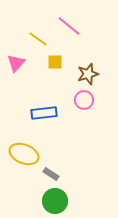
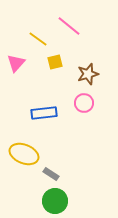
yellow square: rotated 14 degrees counterclockwise
pink circle: moved 3 px down
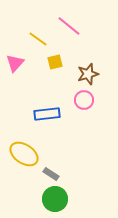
pink triangle: moved 1 px left
pink circle: moved 3 px up
blue rectangle: moved 3 px right, 1 px down
yellow ellipse: rotated 12 degrees clockwise
green circle: moved 2 px up
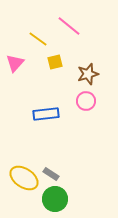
pink circle: moved 2 px right, 1 px down
blue rectangle: moved 1 px left
yellow ellipse: moved 24 px down
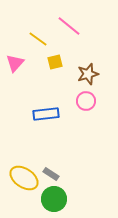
green circle: moved 1 px left
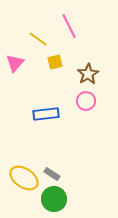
pink line: rotated 25 degrees clockwise
brown star: rotated 15 degrees counterclockwise
gray rectangle: moved 1 px right
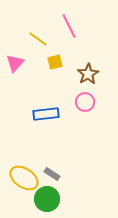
pink circle: moved 1 px left, 1 px down
green circle: moved 7 px left
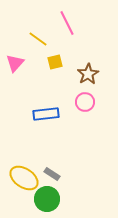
pink line: moved 2 px left, 3 px up
